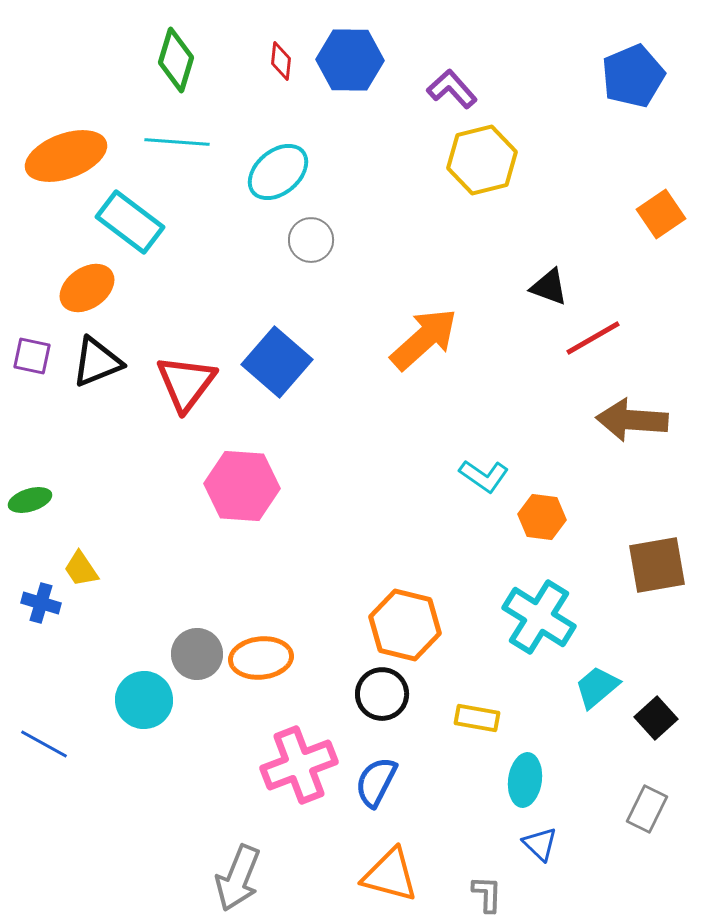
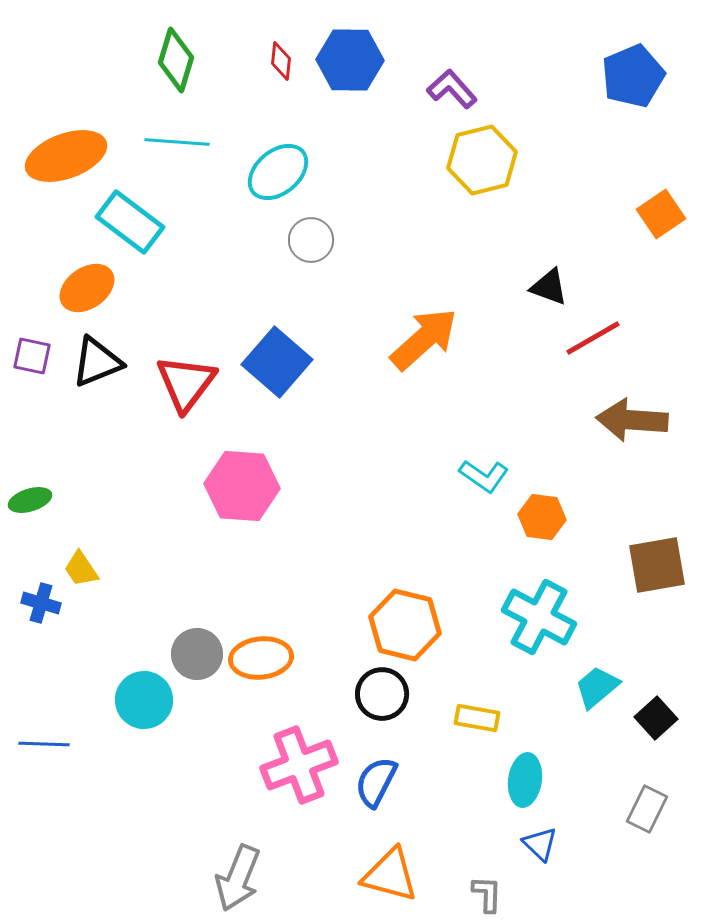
cyan cross at (539, 617): rotated 4 degrees counterclockwise
blue line at (44, 744): rotated 27 degrees counterclockwise
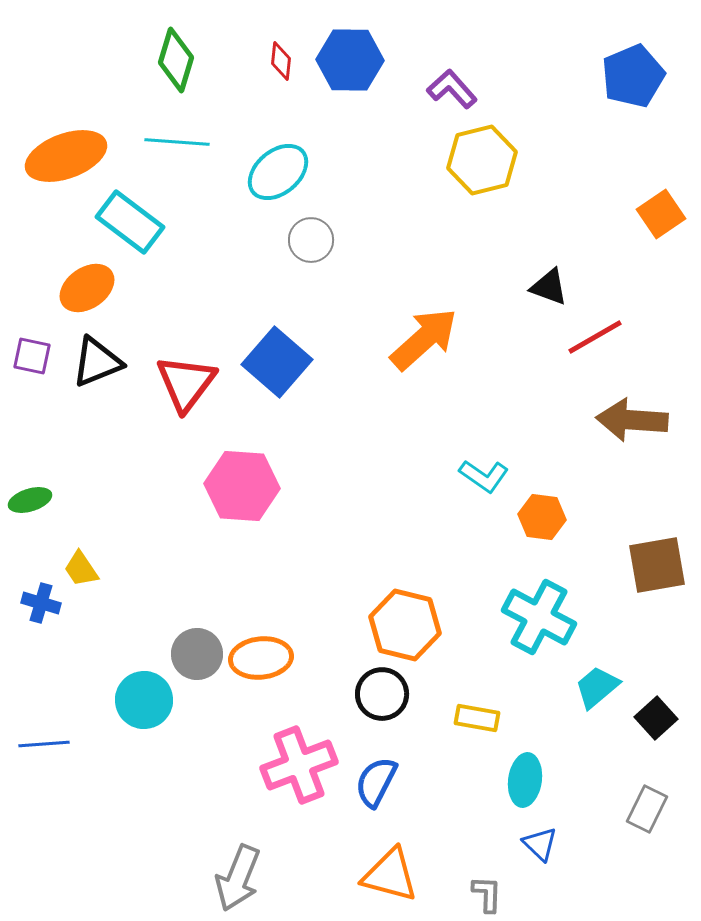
red line at (593, 338): moved 2 px right, 1 px up
blue line at (44, 744): rotated 6 degrees counterclockwise
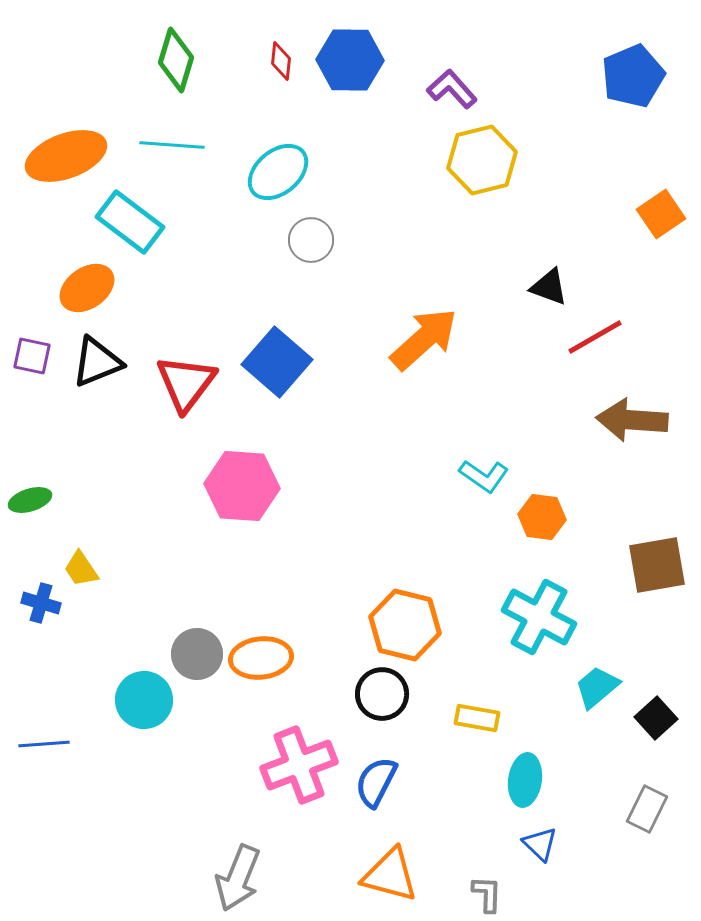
cyan line at (177, 142): moved 5 px left, 3 px down
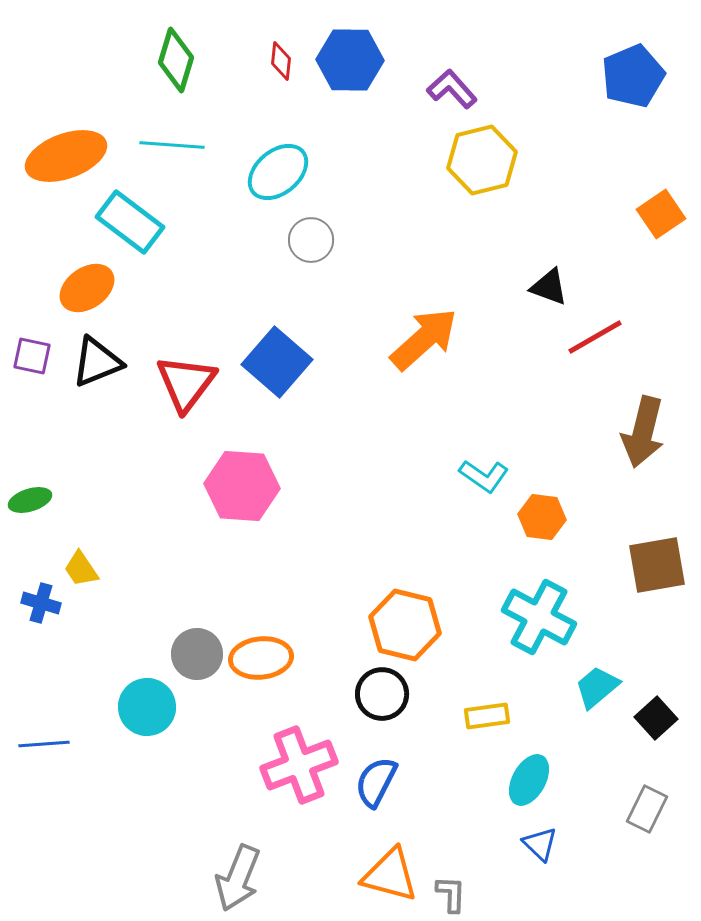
brown arrow at (632, 420): moved 11 px right, 12 px down; rotated 80 degrees counterclockwise
cyan circle at (144, 700): moved 3 px right, 7 px down
yellow rectangle at (477, 718): moved 10 px right, 2 px up; rotated 18 degrees counterclockwise
cyan ellipse at (525, 780): moved 4 px right; rotated 21 degrees clockwise
gray L-shape at (487, 894): moved 36 px left
